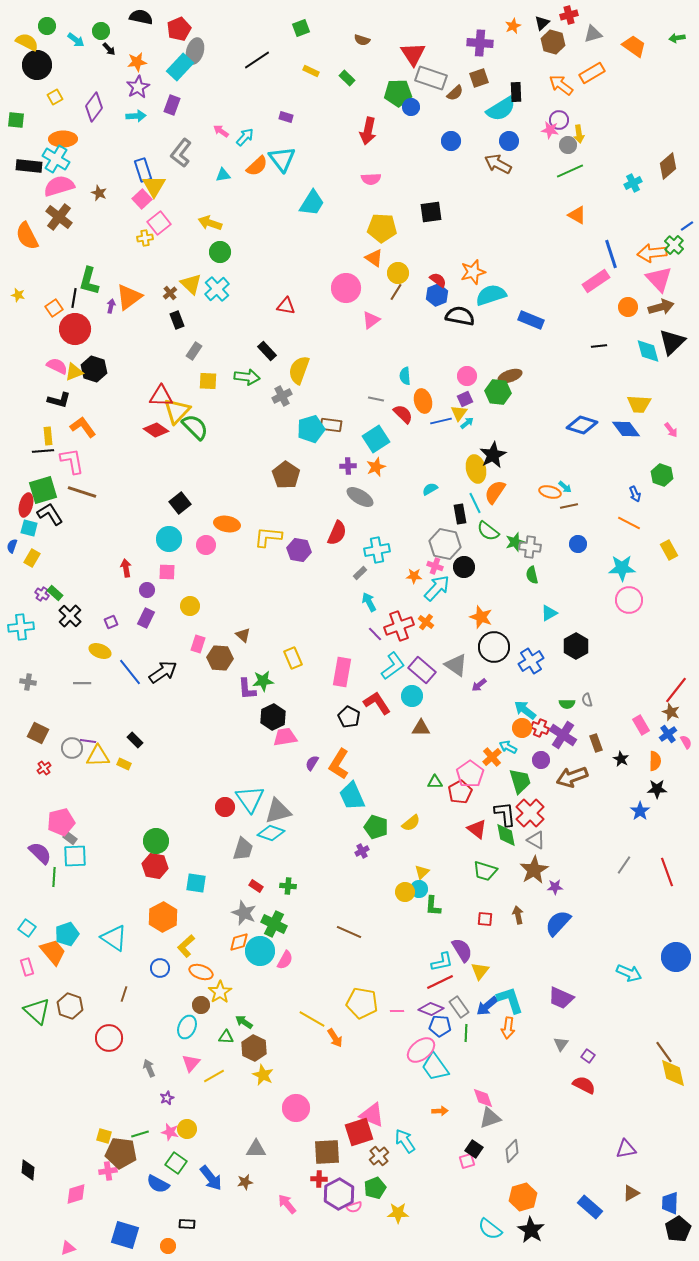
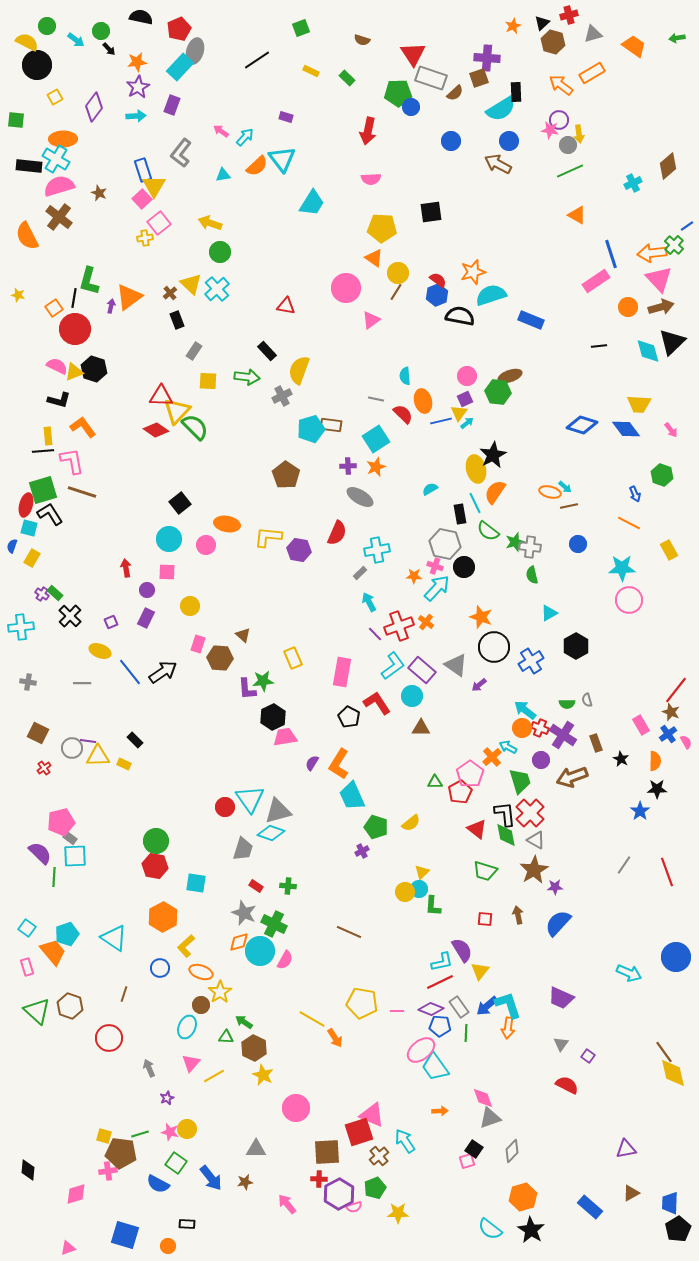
purple cross at (480, 43): moved 7 px right, 15 px down
cyan L-shape at (510, 1000): moved 2 px left, 5 px down
red semicircle at (584, 1085): moved 17 px left
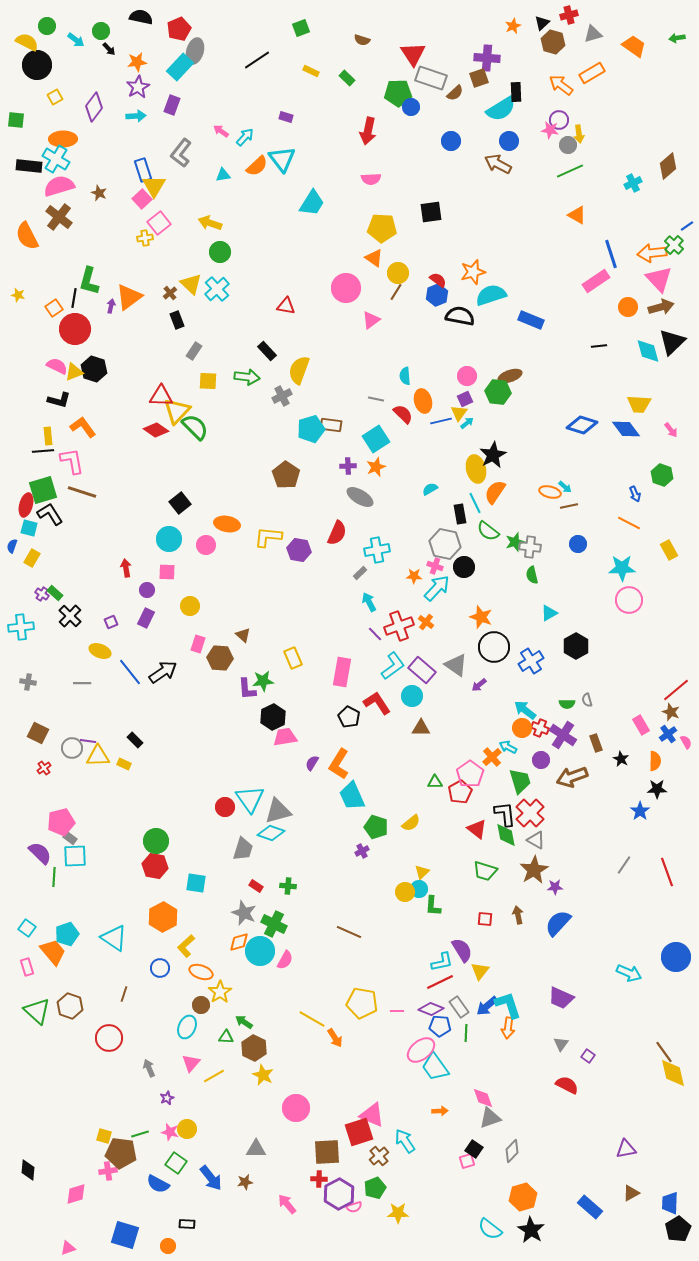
red line at (676, 690): rotated 12 degrees clockwise
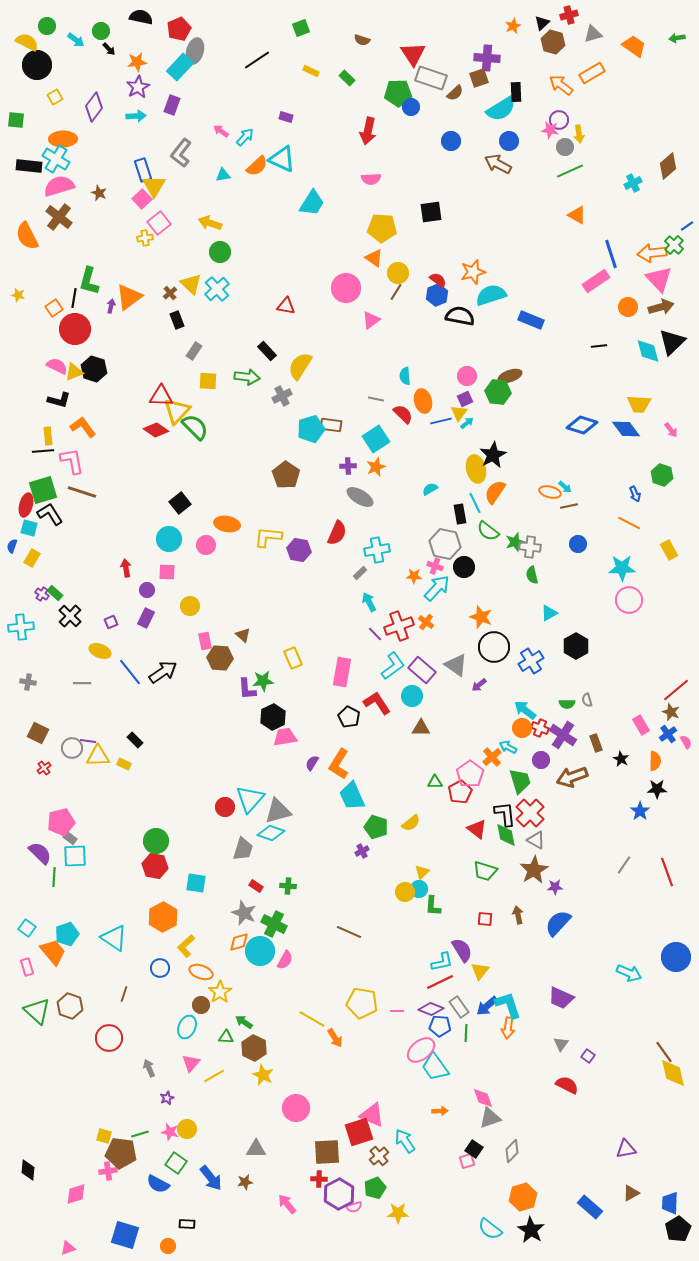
gray circle at (568, 145): moved 3 px left, 2 px down
cyan triangle at (282, 159): rotated 28 degrees counterclockwise
yellow semicircle at (299, 370): moved 1 px right, 4 px up; rotated 12 degrees clockwise
pink rectangle at (198, 644): moved 7 px right, 3 px up; rotated 30 degrees counterclockwise
cyan triangle at (250, 799): rotated 16 degrees clockwise
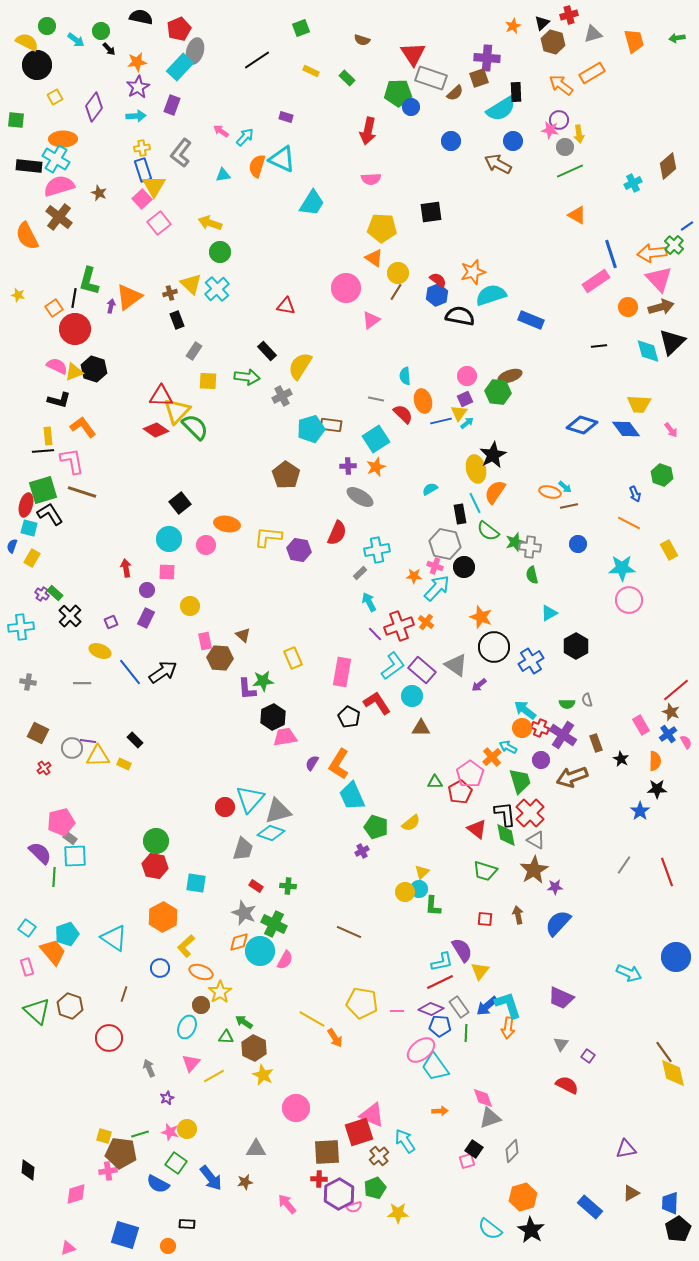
orange trapezoid at (634, 46): moved 5 px up; rotated 40 degrees clockwise
blue circle at (509, 141): moved 4 px right
orange semicircle at (257, 166): rotated 150 degrees clockwise
yellow cross at (145, 238): moved 3 px left, 90 px up
brown cross at (170, 293): rotated 24 degrees clockwise
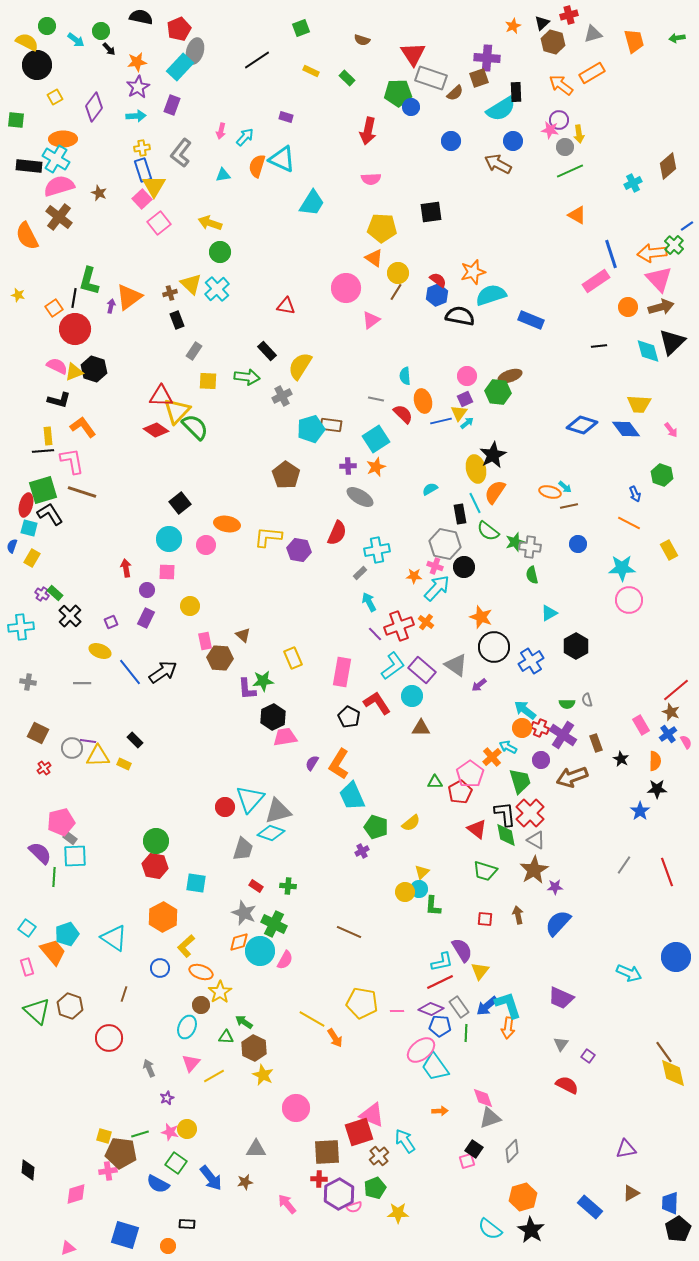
pink arrow at (221, 131): rotated 112 degrees counterclockwise
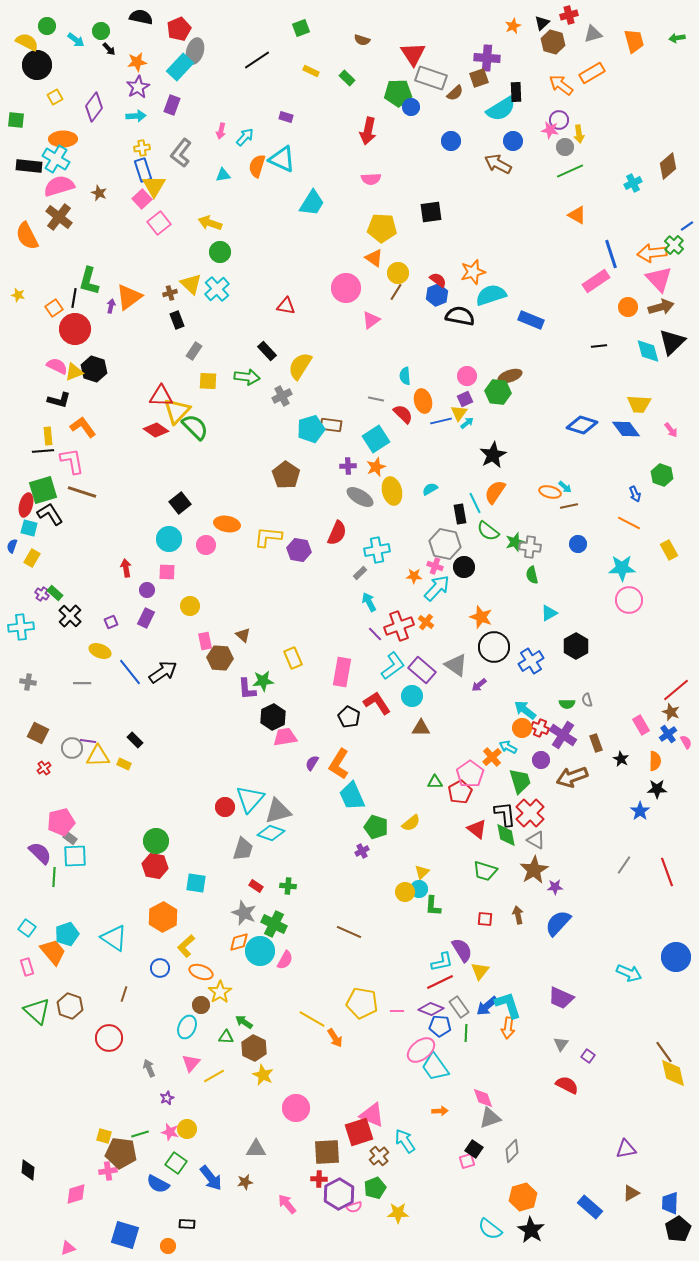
yellow ellipse at (476, 469): moved 84 px left, 22 px down
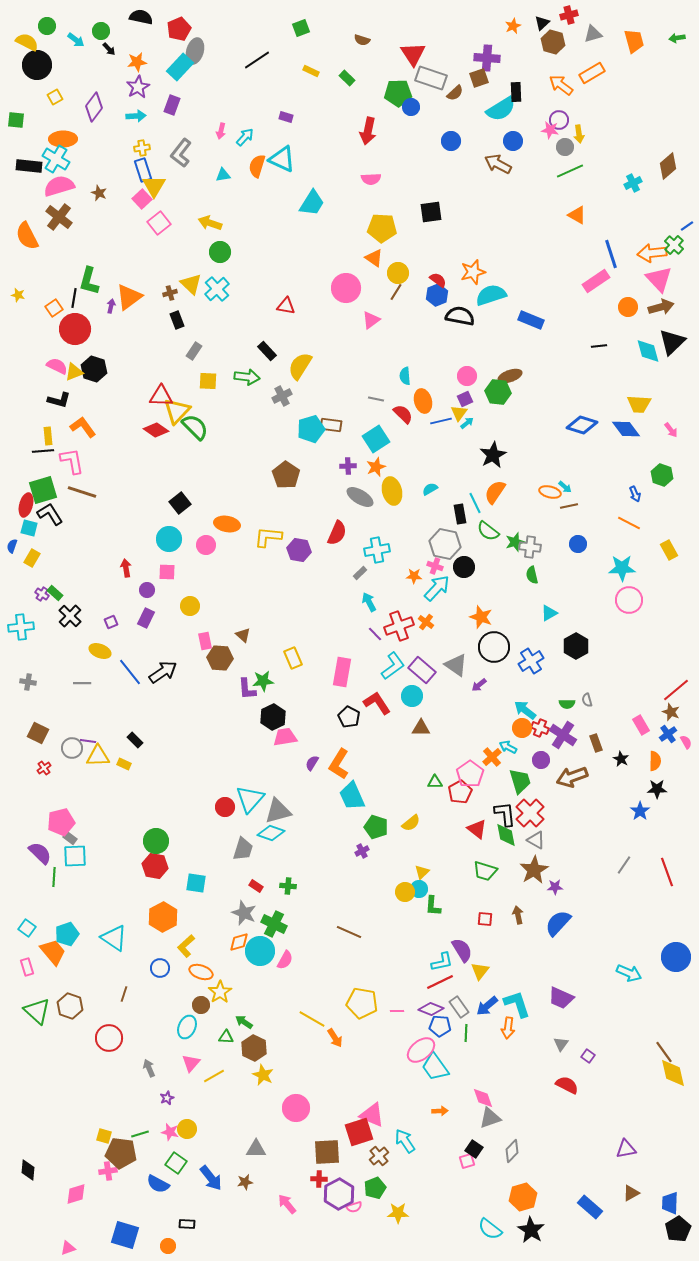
cyan L-shape at (508, 1005): moved 9 px right, 1 px up
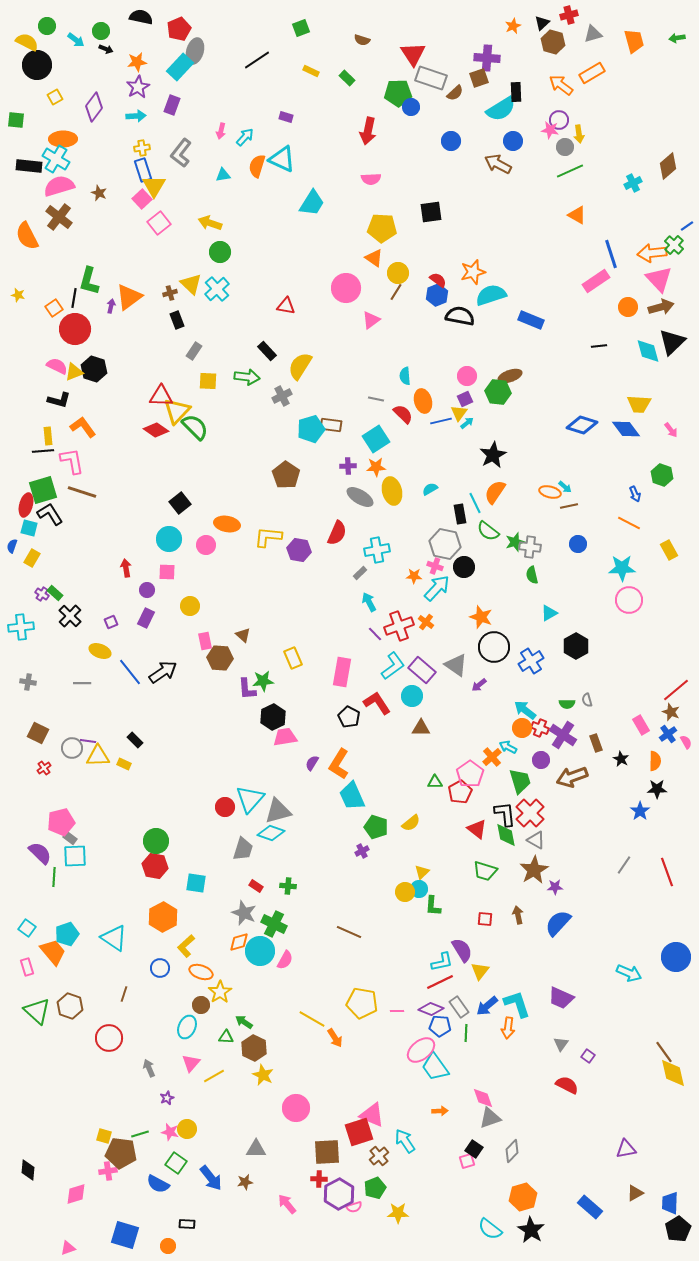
black arrow at (109, 49): moved 3 px left; rotated 24 degrees counterclockwise
orange star at (376, 467): rotated 18 degrees clockwise
brown triangle at (631, 1193): moved 4 px right
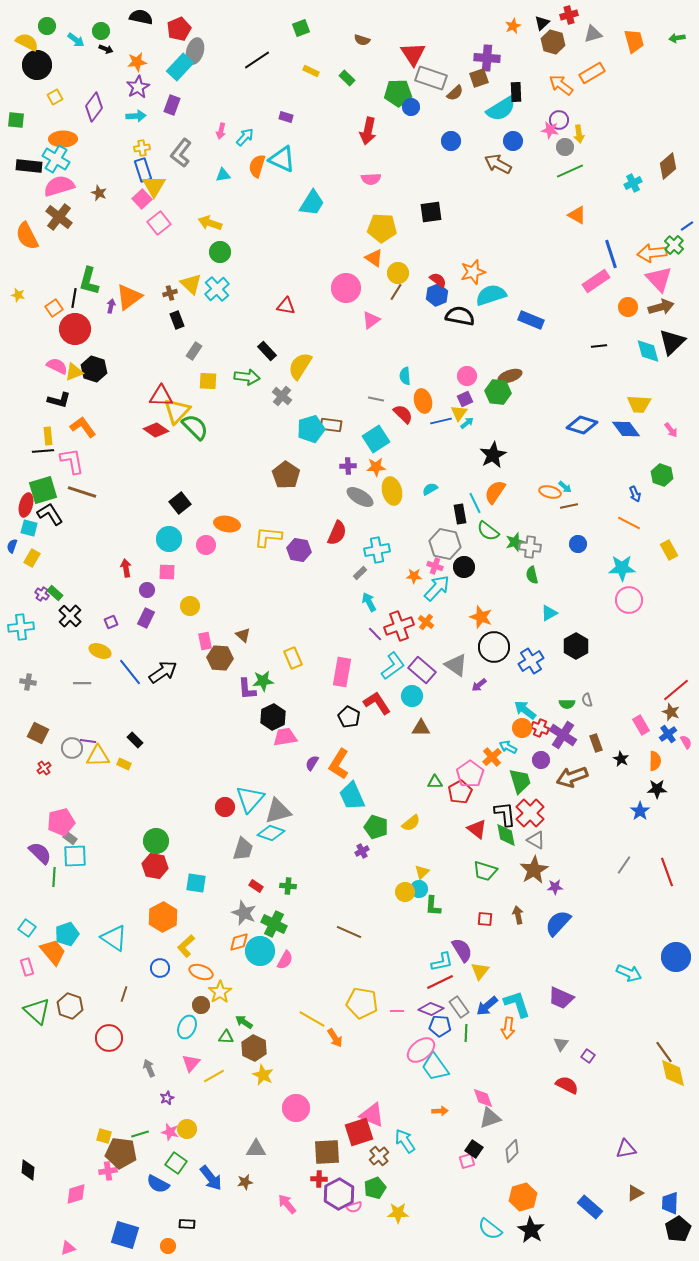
gray cross at (282, 396): rotated 24 degrees counterclockwise
